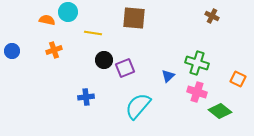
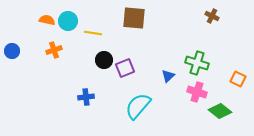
cyan circle: moved 9 px down
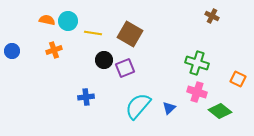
brown square: moved 4 px left, 16 px down; rotated 25 degrees clockwise
blue triangle: moved 1 px right, 32 px down
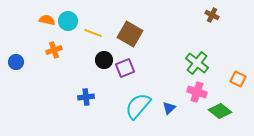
brown cross: moved 1 px up
yellow line: rotated 12 degrees clockwise
blue circle: moved 4 px right, 11 px down
green cross: rotated 20 degrees clockwise
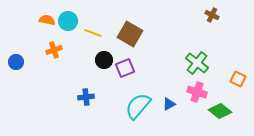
blue triangle: moved 4 px up; rotated 16 degrees clockwise
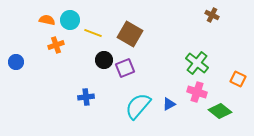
cyan circle: moved 2 px right, 1 px up
orange cross: moved 2 px right, 5 px up
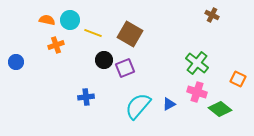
green diamond: moved 2 px up
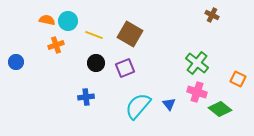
cyan circle: moved 2 px left, 1 px down
yellow line: moved 1 px right, 2 px down
black circle: moved 8 px left, 3 px down
blue triangle: rotated 40 degrees counterclockwise
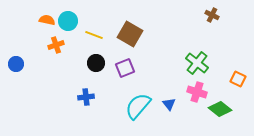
blue circle: moved 2 px down
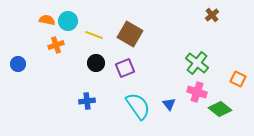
brown cross: rotated 24 degrees clockwise
blue circle: moved 2 px right
blue cross: moved 1 px right, 4 px down
cyan semicircle: rotated 104 degrees clockwise
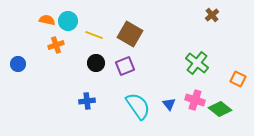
purple square: moved 2 px up
pink cross: moved 2 px left, 8 px down
